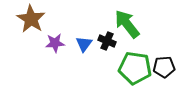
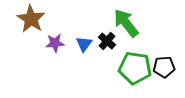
green arrow: moved 1 px left, 1 px up
black cross: rotated 18 degrees clockwise
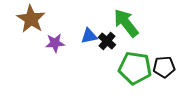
blue triangle: moved 5 px right, 8 px up; rotated 42 degrees clockwise
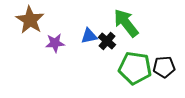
brown star: moved 1 px left, 1 px down
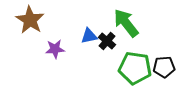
purple star: moved 6 px down
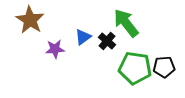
blue triangle: moved 6 px left, 1 px down; rotated 24 degrees counterclockwise
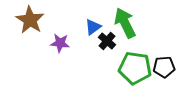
green arrow: moved 1 px left; rotated 12 degrees clockwise
blue triangle: moved 10 px right, 10 px up
purple star: moved 5 px right, 6 px up; rotated 12 degrees clockwise
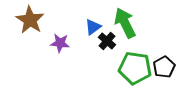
black pentagon: rotated 25 degrees counterclockwise
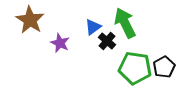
purple star: rotated 18 degrees clockwise
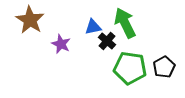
blue triangle: rotated 24 degrees clockwise
purple star: moved 1 px right, 1 px down
green pentagon: moved 5 px left
